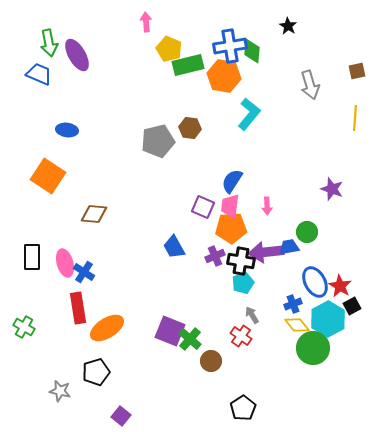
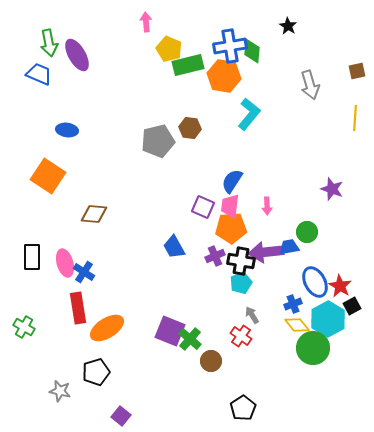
cyan pentagon at (243, 283): moved 2 px left
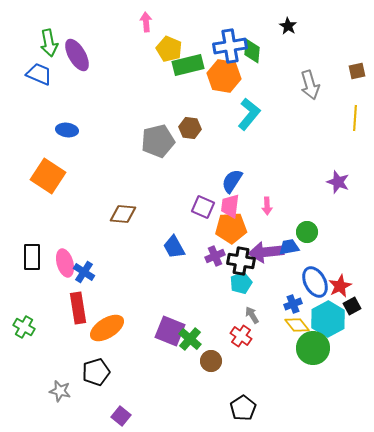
purple star at (332, 189): moved 6 px right, 7 px up
brown diamond at (94, 214): moved 29 px right
red star at (340, 286): rotated 15 degrees clockwise
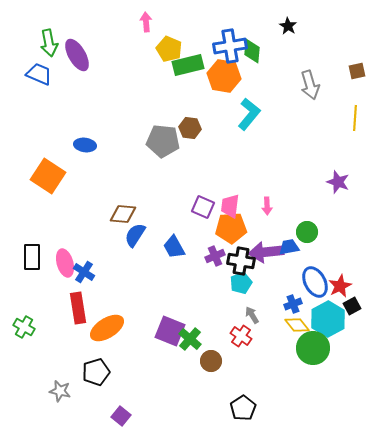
blue ellipse at (67, 130): moved 18 px right, 15 px down
gray pentagon at (158, 141): moved 5 px right; rotated 20 degrees clockwise
blue semicircle at (232, 181): moved 97 px left, 54 px down
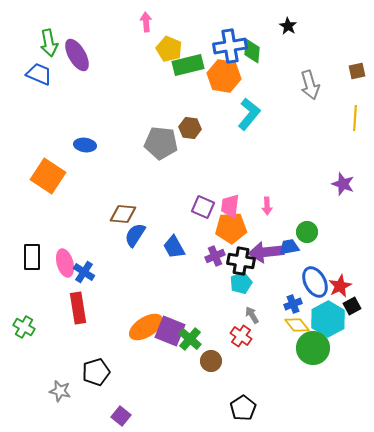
gray pentagon at (163, 141): moved 2 px left, 2 px down
purple star at (338, 182): moved 5 px right, 2 px down
orange ellipse at (107, 328): moved 39 px right, 1 px up
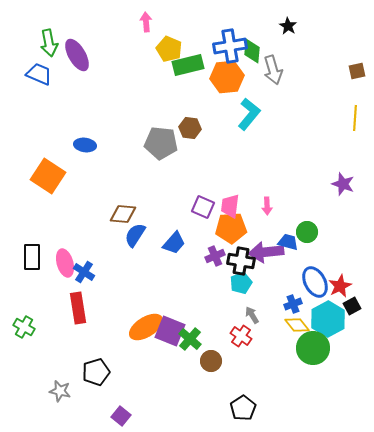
orange hexagon at (224, 76): moved 3 px right, 1 px down; rotated 16 degrees counterclockwise
gray arrow at (310, 85): moved 37 px left, 15 px up
blue trapezoid at (174, 247): moved 4 px up; rotated 110 degrees counterclockwise
blue trapezoid at (289, 247): moved 1 px left, 5 px up; rotated 25 degrees clockwise
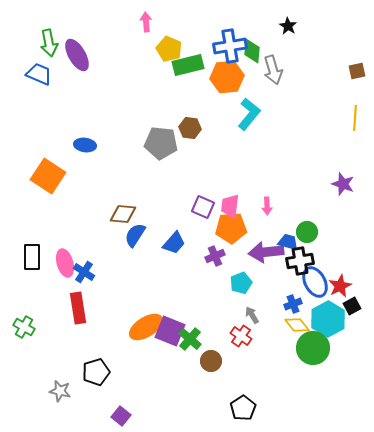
black cross at (241, 261): moved 59 px right; rotated 20 degrees counterclockwise
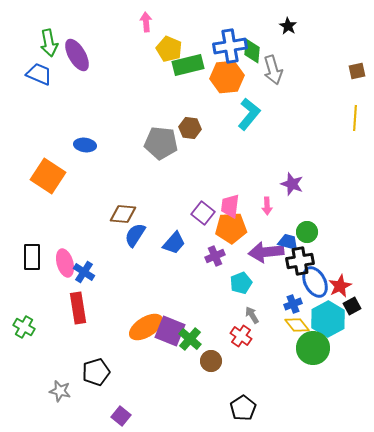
purple star at (343, 184): moved 51 px left
purple square at (203, 207): moved 6 px down; rotated 15 degrees clockwise
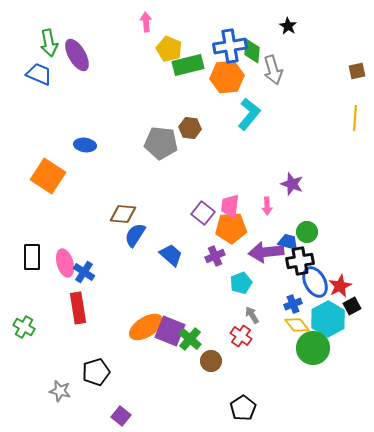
blue trapezoid at (174, 243): moved 3 px left, 12 px down; rotated 90 degrees counterclockwise
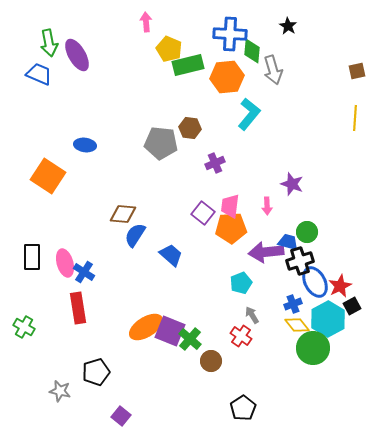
blue cross at (230, 46): moved 12 px up; rotated 12 degrees clockwise
purple cross at (215, 256): moved 93 px up
black cross at (300, 261): rotated 8 degrees counterclockwise
